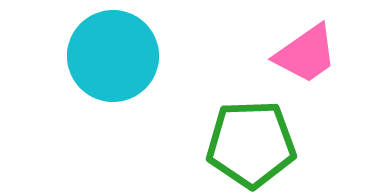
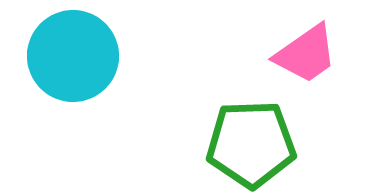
cyan circle: moved 40 px left
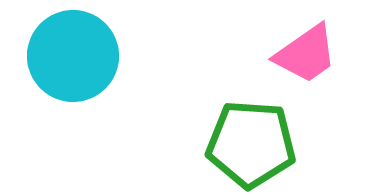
green pentagon: rotated 6 degrees clockwise
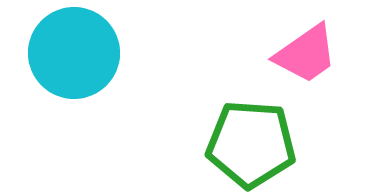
cyan circle: moved 1 px right, 3 px up
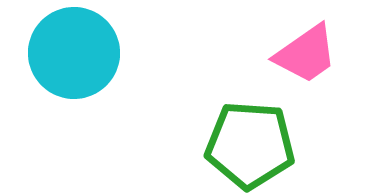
green pentagon: moved 1 px left, 1 px down
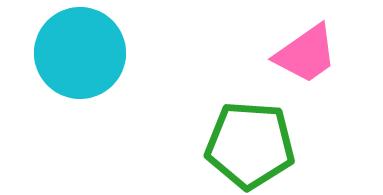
cyan circle: moved 6 px right
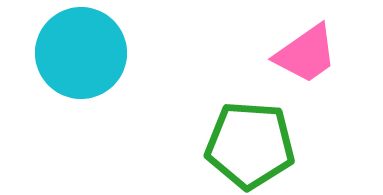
cyan circle: moved 1 px right
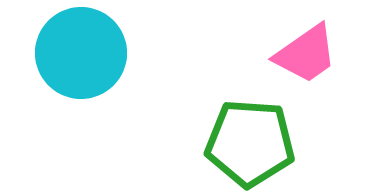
green pentagon: moved 2 px up
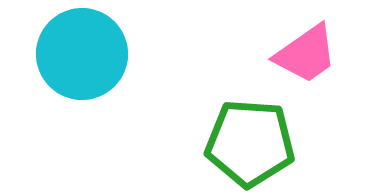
cyan circle: moved 1 px right, 1 px down
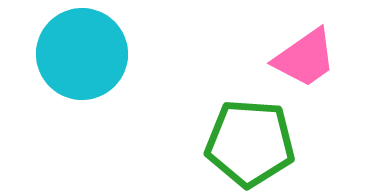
pink trapezoid: moved 1 px left, 4 px down
